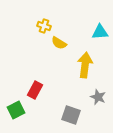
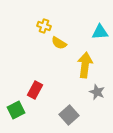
gray star: moved 1 px left, 5 px up
gray square: moved 2 px left; rotated 30 degrees clockwise
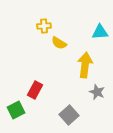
yellow cross: rotated 24 degrees counterclockwise
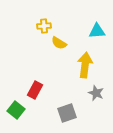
cyan triangle: moved 3 px left, 1 px up
gray star: moved 1 px left, 1 px down
green square: rotated 24 degrees counterclockwise
gray square: moved 2 px left, 2 px up; rotated 24 degrees clockwise
